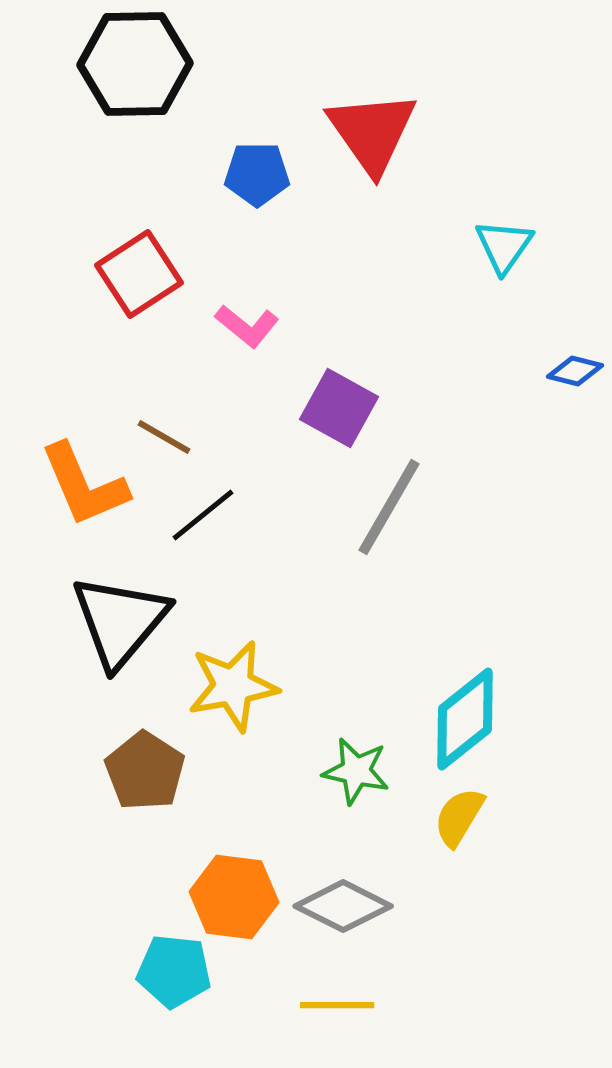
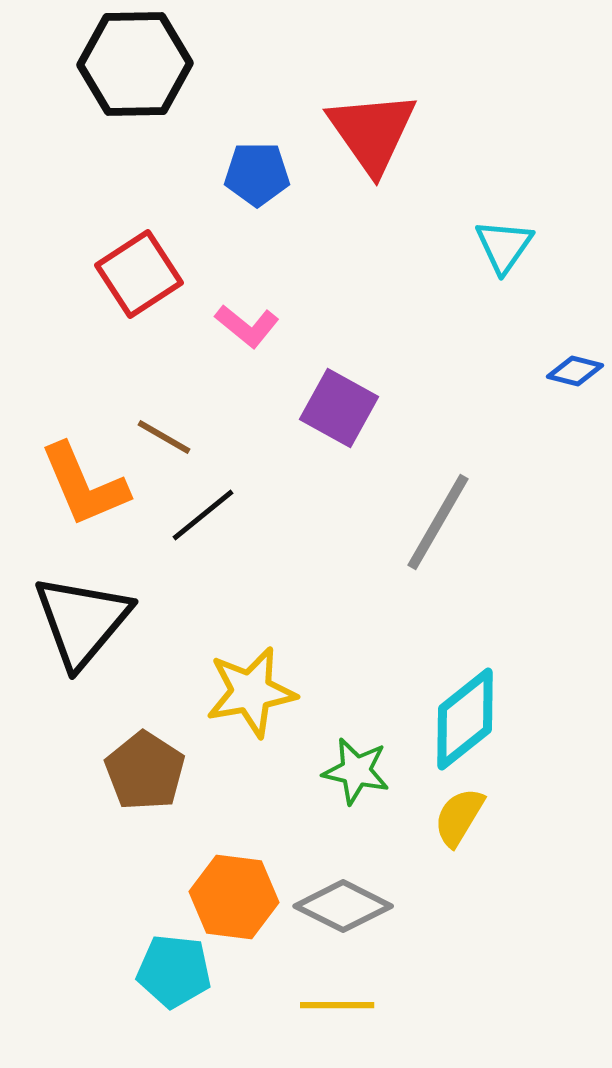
gray line: moved 49 px right, 15 px down
black triangle: moved 38 px left
yellow star: moved 18 px right, 6 px down
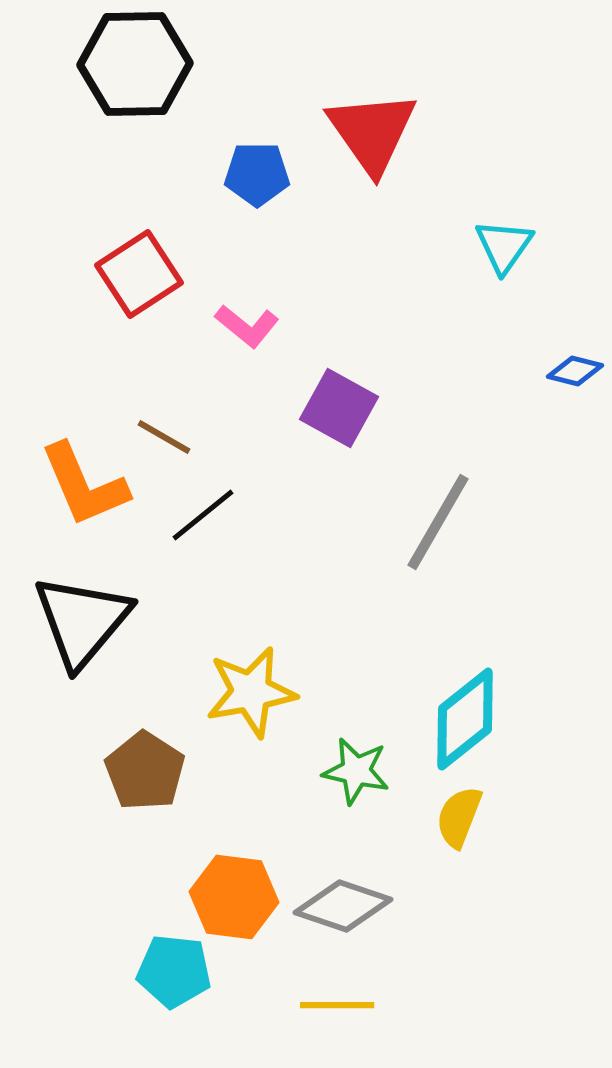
yellow semicircle: rotated 10 degrees counterclockwise
gray diamond: rotated 8 degrees counterclockwise
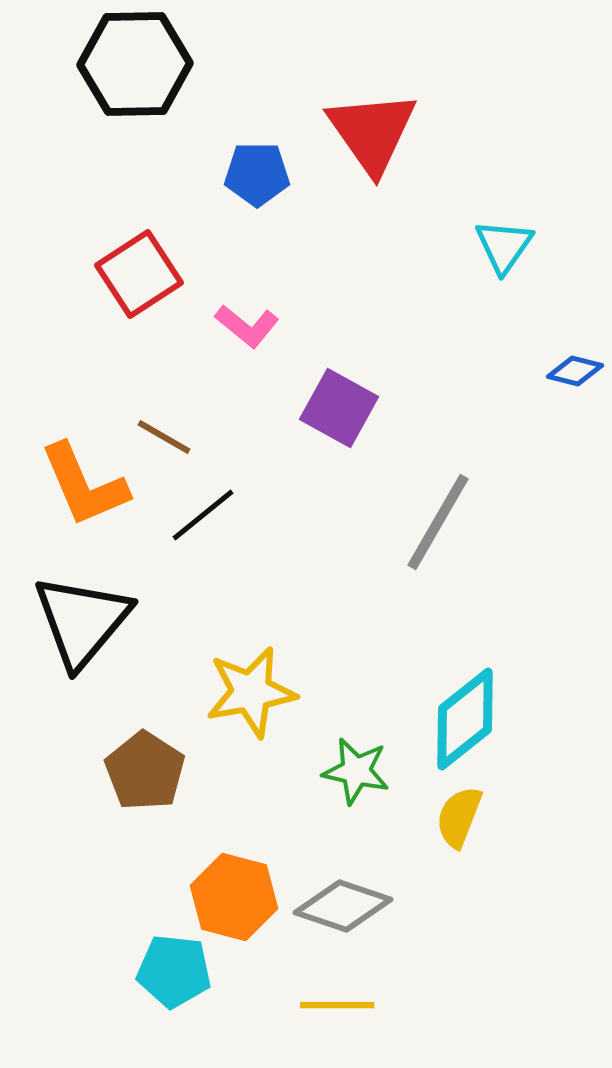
orange hexagon: rotated 8 degrees clockwise
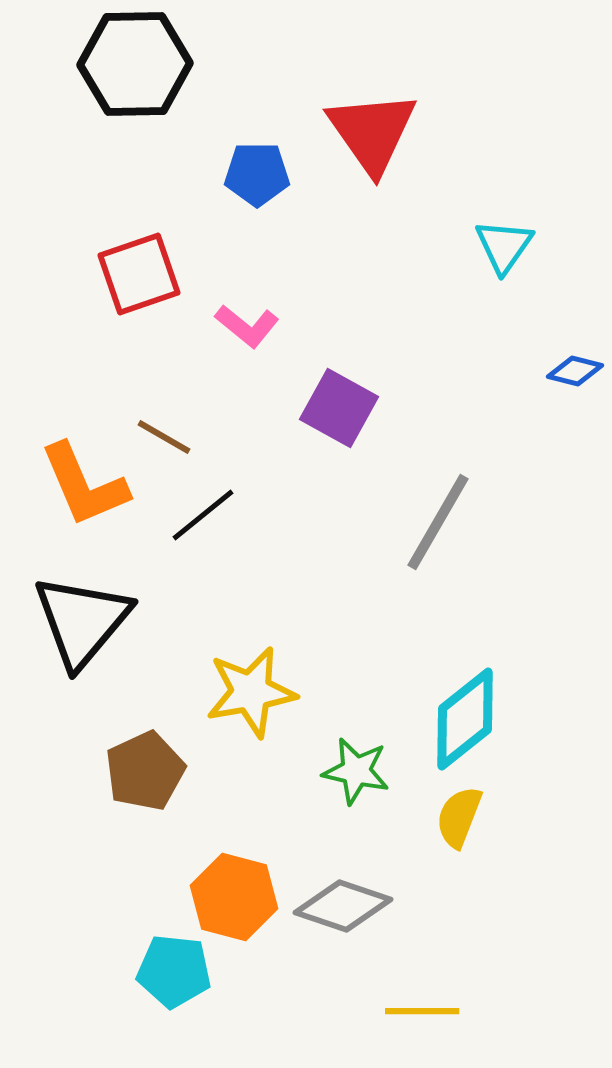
red square: rotated 14 degrees clockwise
brown pentagon: rotated 14 degrees clockwise
yellow line: moved 85 px right, 6 px down
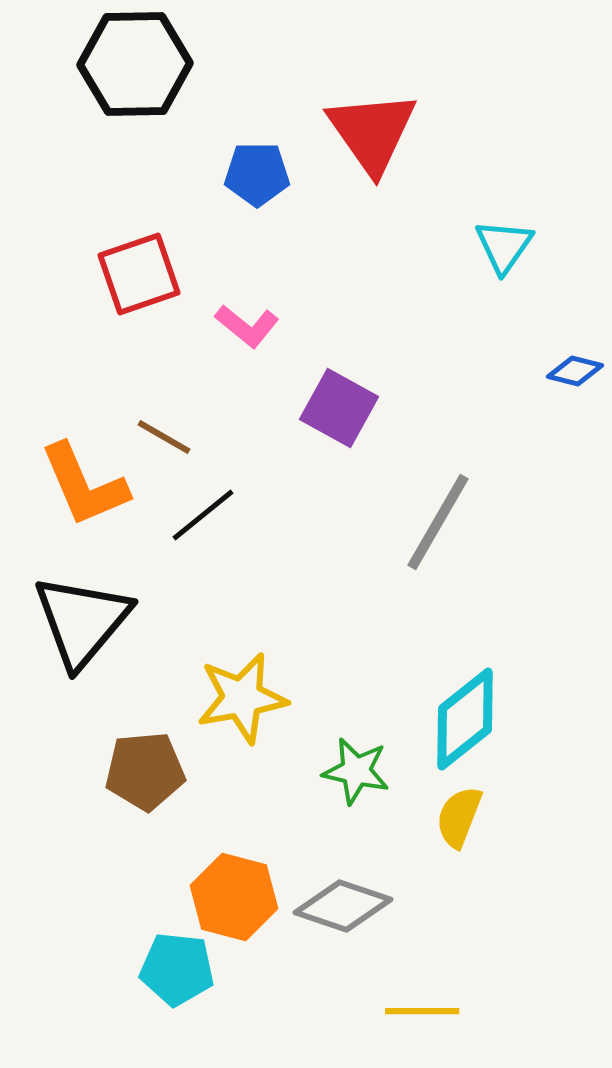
yellow star: moved 9 px left, 6 px down
brown pentagon: rotated 20 degrees clockwise
cyan pentagon: moved 3 px right, 2 px up
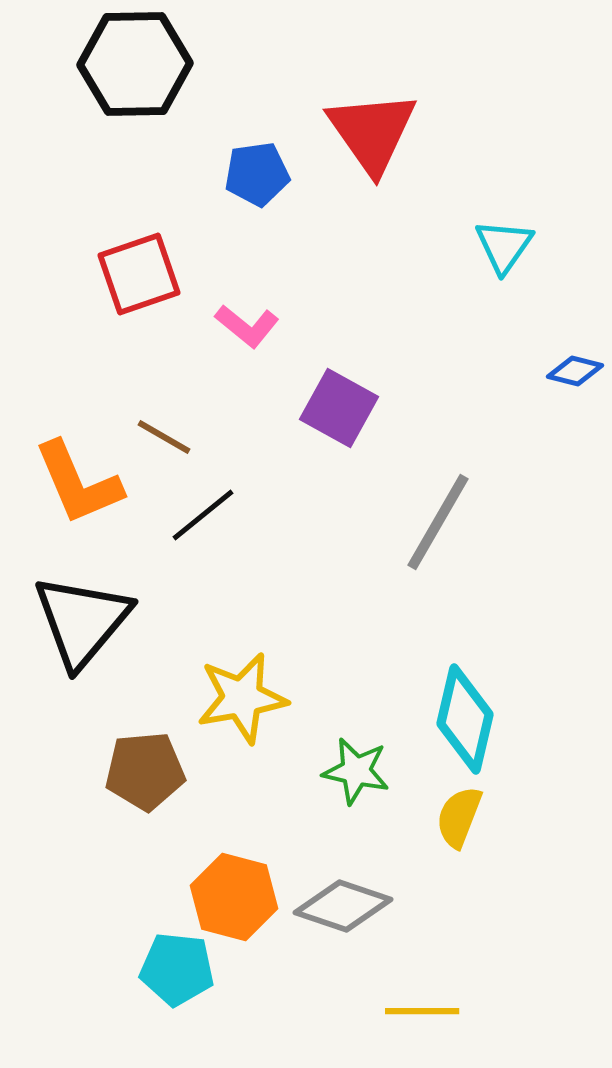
blue pentagon: rotated 8 degrees counterclockwise
orange L-shape: moved 6 px left, 2 px up
cyan diamond: rotated 38 degrees counterclockwise
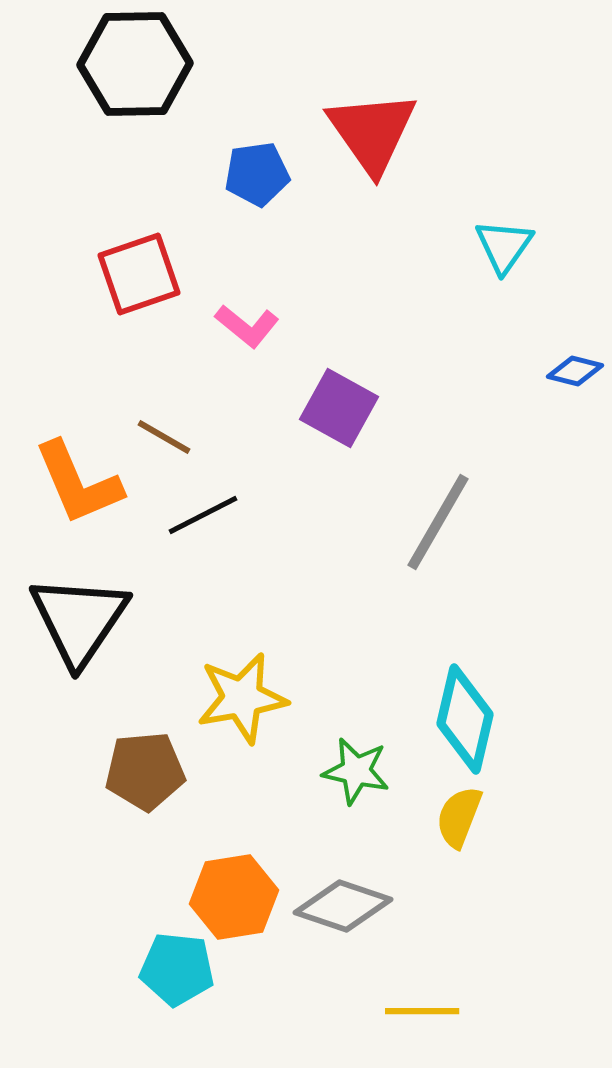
black line: rotated 12 degrees clockwise
black triangle: moved 3 px left, 1 px up; rotated 6 degrees counterclockwise
orange hexagon: rotated 24 degrees counterclockwise
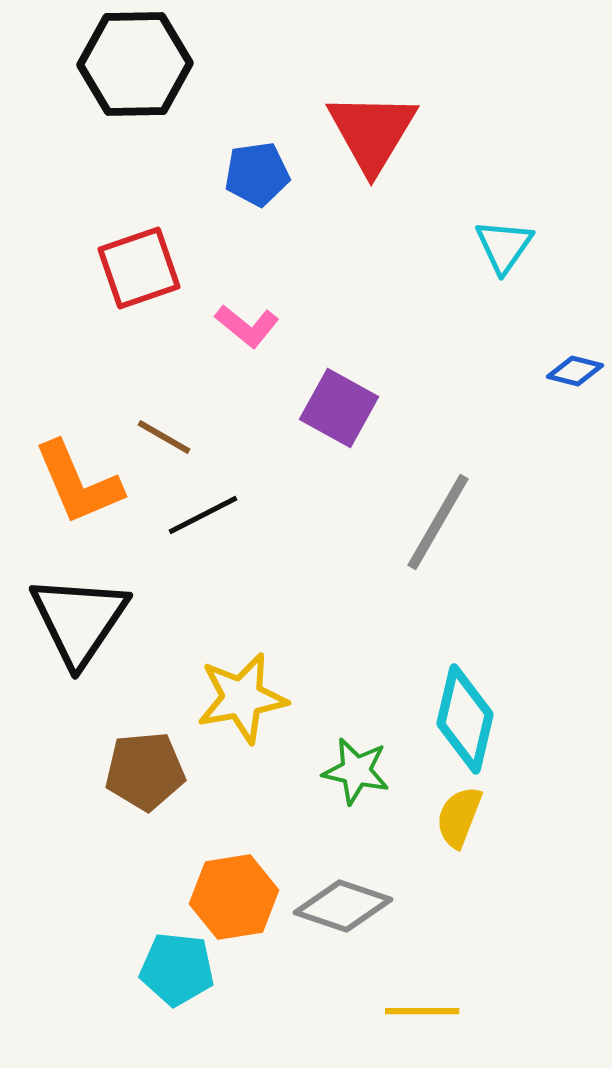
red triangle: rotated 6 degrees clockwise
red square: moved 6 px up
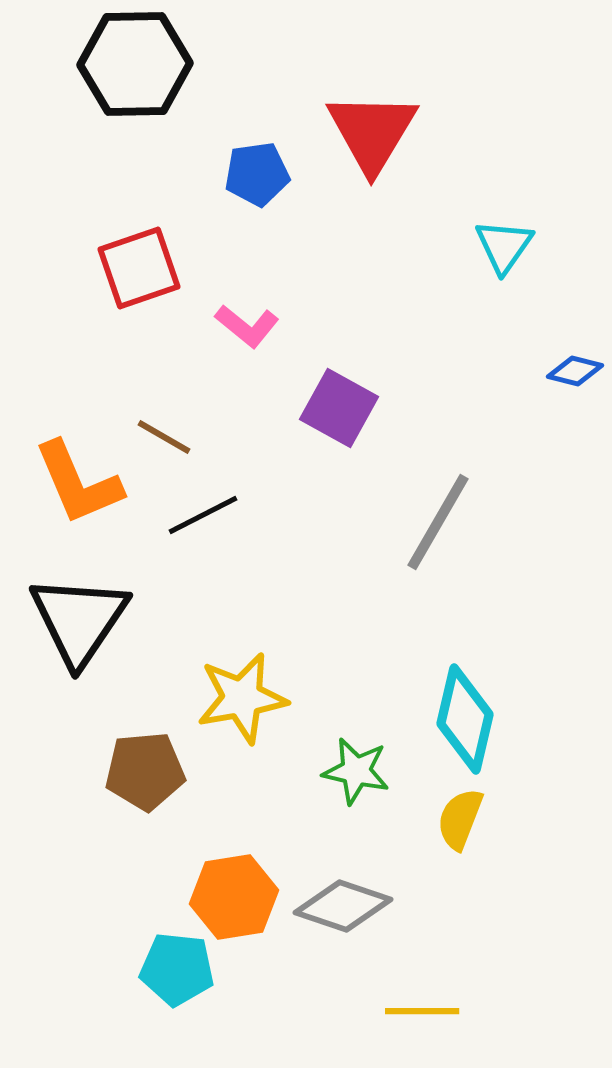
yellow semicircle: moved 1 px right, 2 px down
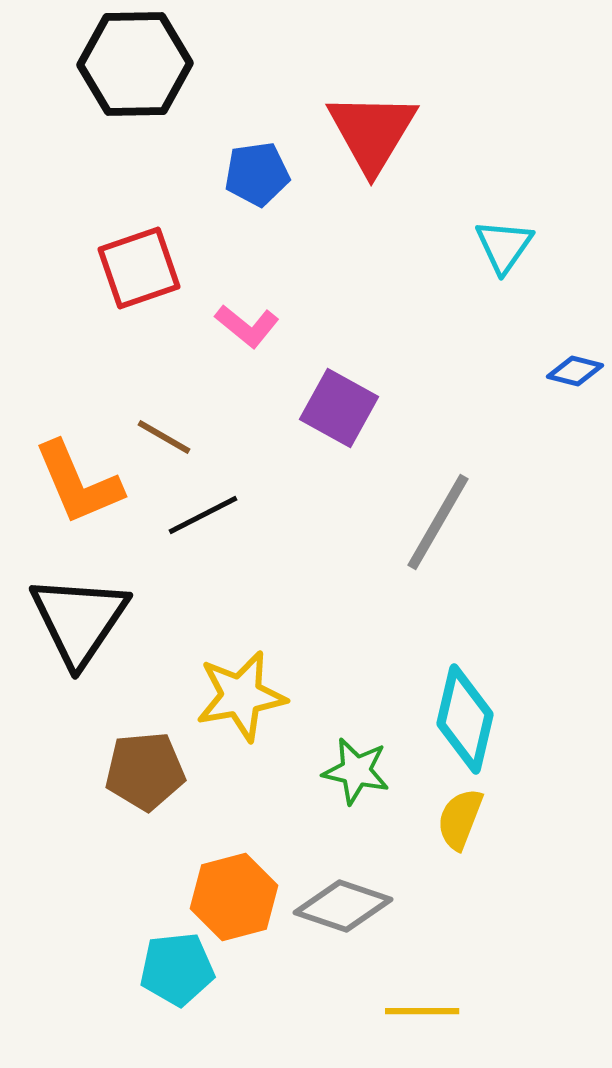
yellow star: moved 1 px left, 2 px up
orange hexagon: rotated 6 degrees counterclockwise
cyan pentagon: rotated 12 degrees counterclockwise
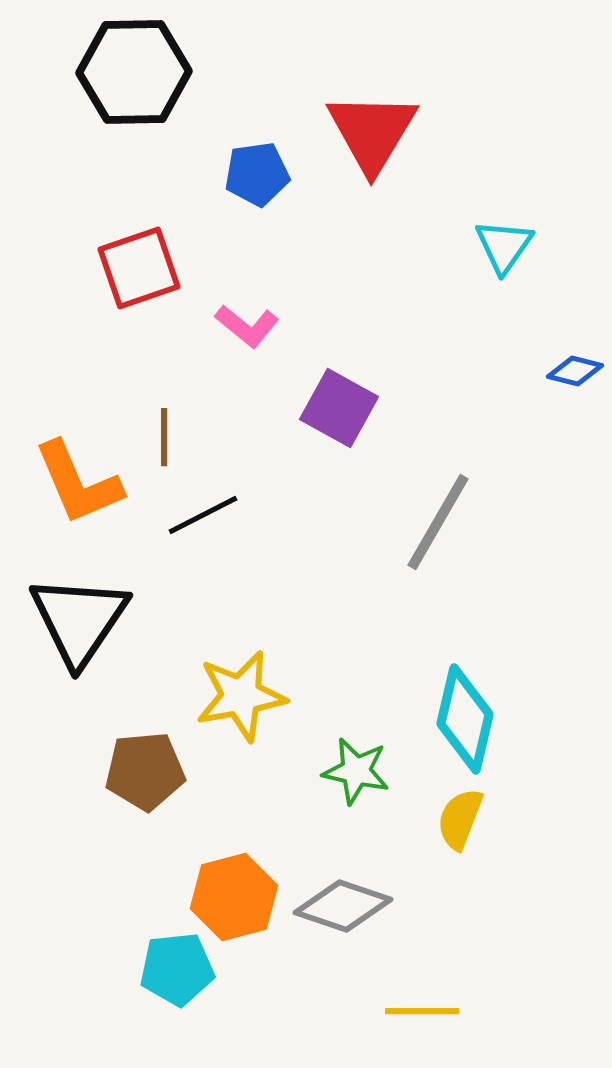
black hexagon: moved 1 px left, 8 px down
brown line: rotated 60 degrees clockwise
